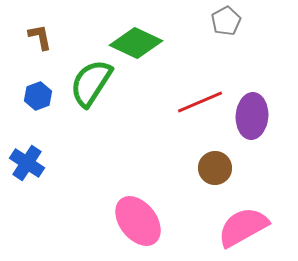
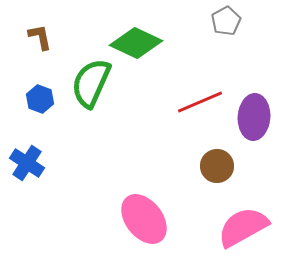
green semicircle: rotated 9 degrees counterclockwise
blue hexagon: moved 2 px right, 3 px down; rotated 20 degrees counterclockwise
purple ellipse: moved 2 px right, 1 px down
brown circle: moved 2 px right, 2 px up
pink ellipse: moved 6 px right, 2 px up
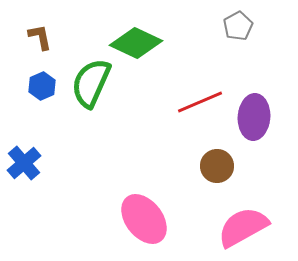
gray pentagon: moved 12 px right, 5 px down
blue hexagon: moved 2 px right, 13 px up; rotated 16 degrees clockwise
blue cross: moved 3 px left; rotated 16 degrees clockwise
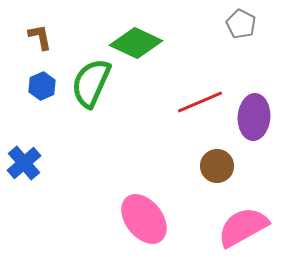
gray pentagon: moved 3 px right, 2 px up; rotated 16 degrees counterclockwise
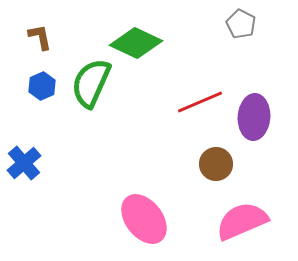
brown circle: moved 1 px left, 2 px up
pink semicircle: moved 1 px left, 6 px up; rotated 6 degrees clockwise
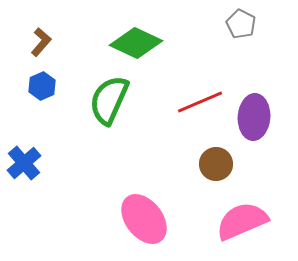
brown L-shape: moved 1 px right, 5 px down; rotated 52 degrees clockwise
green semicircle: moved 18 px right, 17 px down
